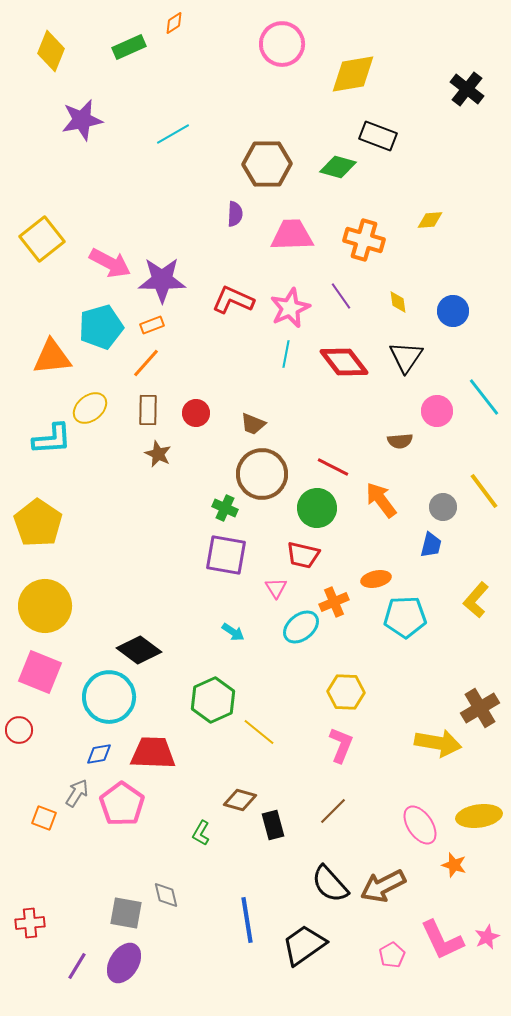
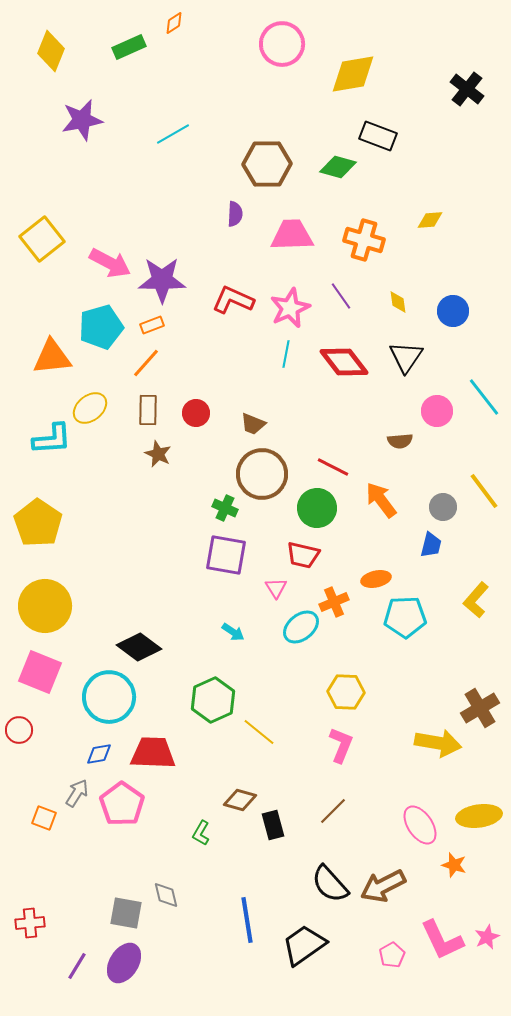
black diamond at (139, 650): moved 3 px up
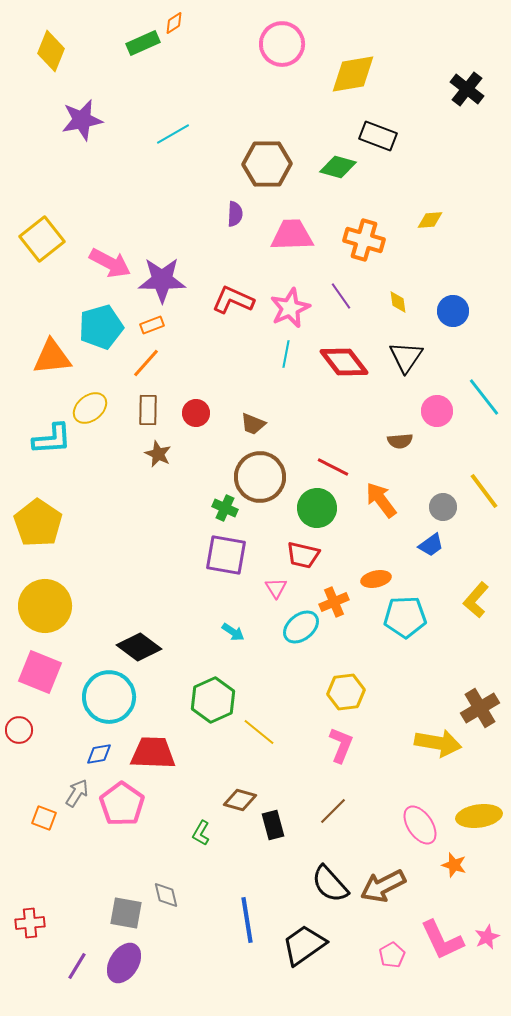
green rectangle at (129, 47): moved 14 px right, 4 px up
brown circle at (262, 474): moved 2 px left, 3 px down
blue trapezoid at (431, 545): rotated 40 degrees clockwise
yellow hexagon at (346, 692): rotated 9 degrees counterclockwise
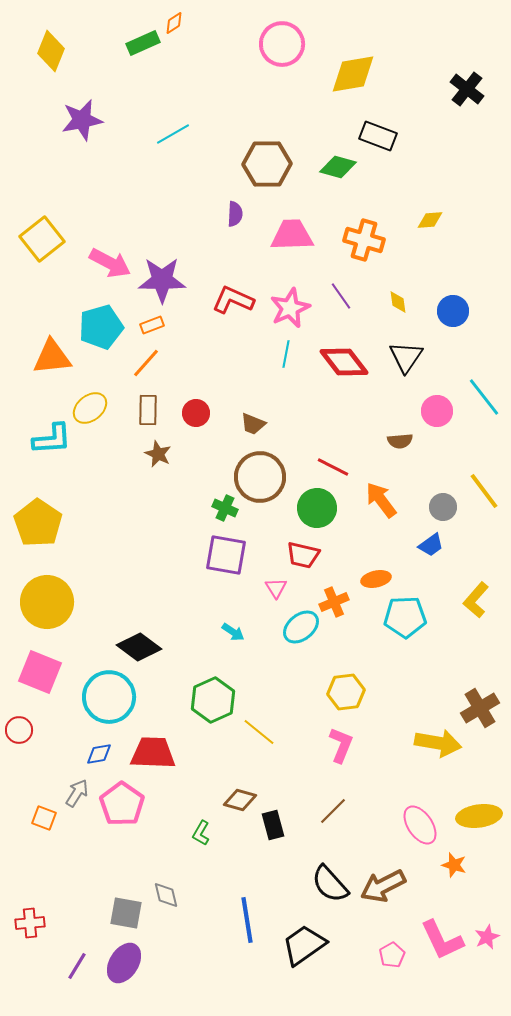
yellow circle at (45, 606): moved 2 px right, 4 px up
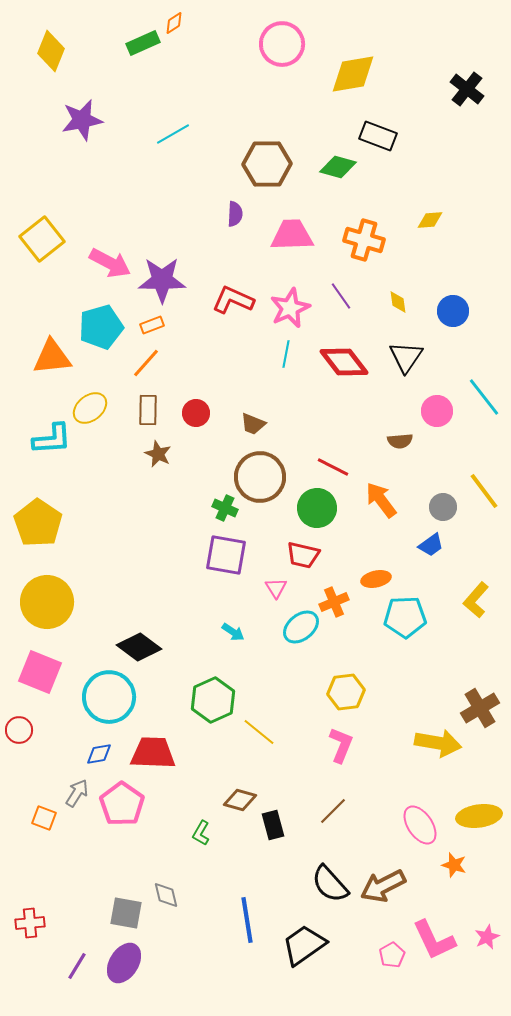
pink L-shape at (442, 940): moved 8 px left
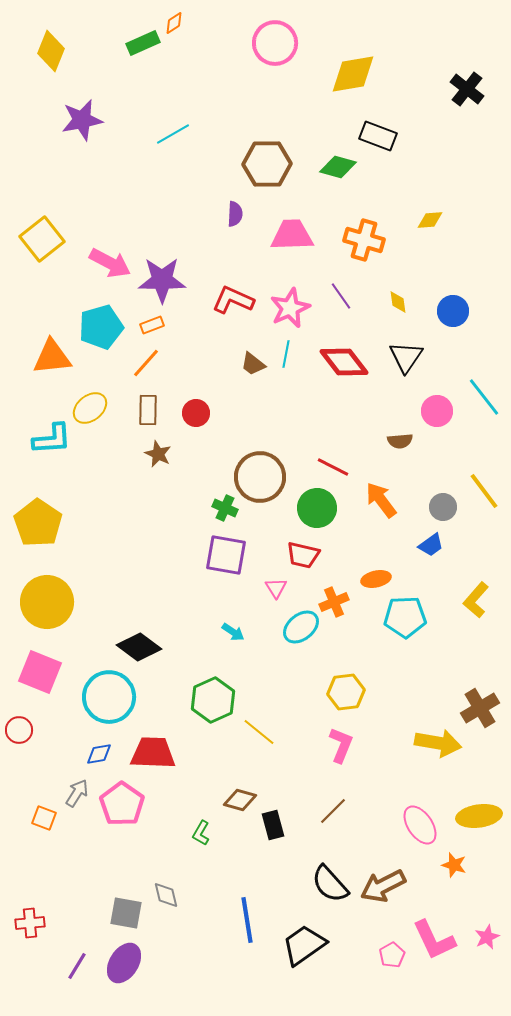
pink circle at (282, 44): moved 7 px left, 1 px up
brown trapezoid at (253, 424): moved 60 px up; rotated 16 degrees clockwise
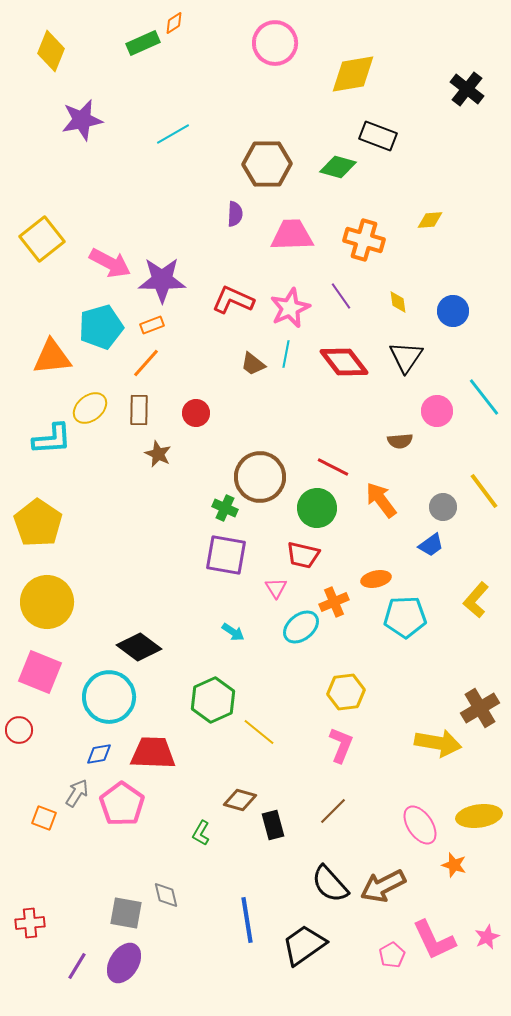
brown rectangle at (148, 410): moved 9 px left
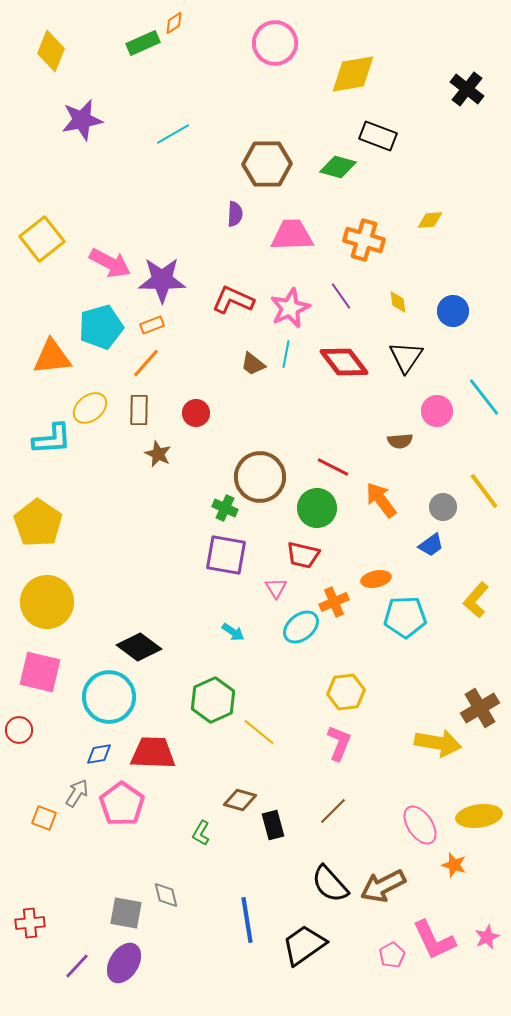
pink square at (40, 672): rotated 9 degrees counterclockwise
pink L-shape at (341, 745): moved 2 px left, 2 px up
purple line at (77, 966): rotated 12 degrees clockwise
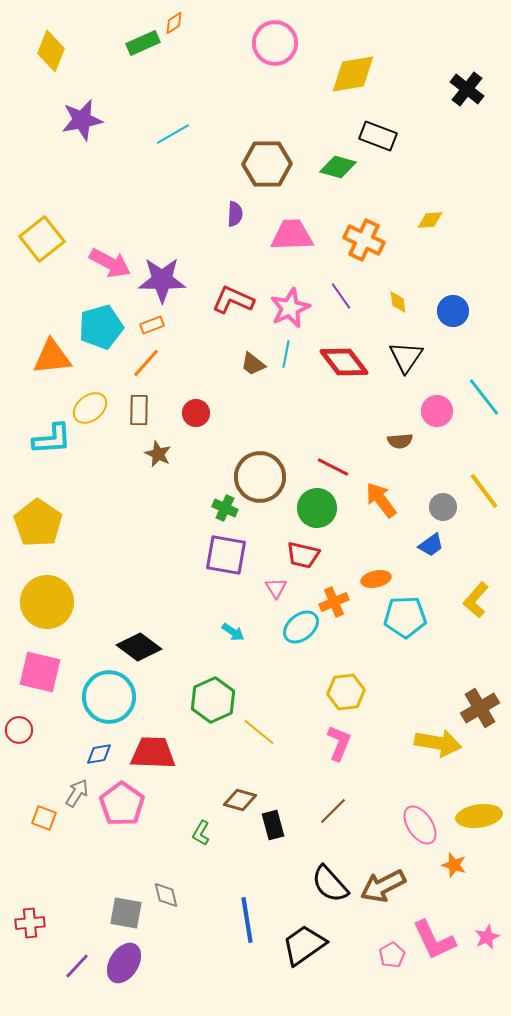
orange cross at (364, 240): rotated 9 degrees clockwise
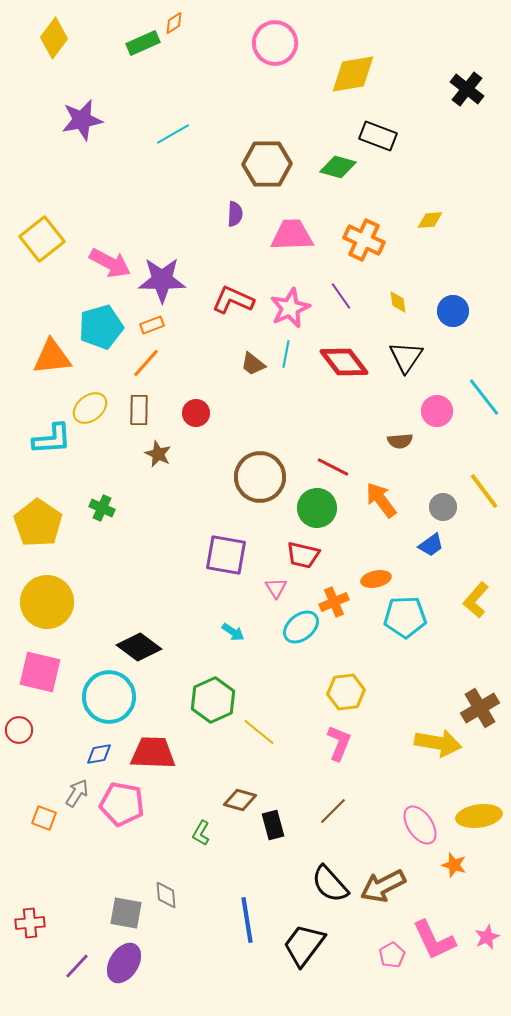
yellow diamond at (51, 51): moved 3 px right, 13 px up; rotated 15 degrees clockwise
green cross at (225, 508): moved 123 px left
pink pentagon at (122, 804): rotated 24 degrees counterclockwise
gray diamond at (166, 895): rotated 8 degrees clockwise
black trapezoid at (304, 945): rotated 18 degrees counterclockwise
